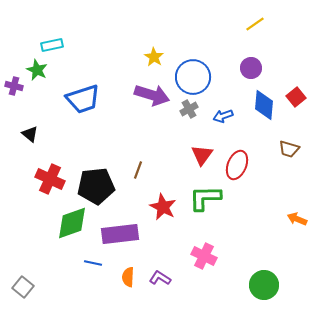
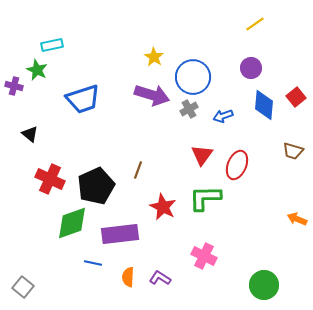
brown trapezoid: moved 4 px right, 2 px down
black pentagon: rotated 18 degrees counterclockwise
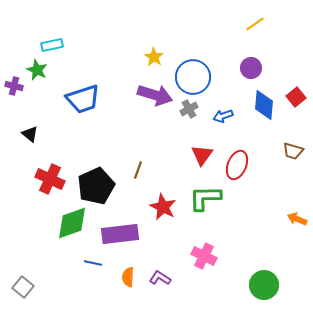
purple arrow: moved 3 px right
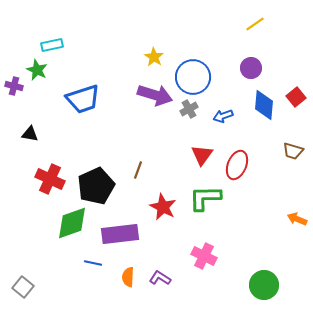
black triangle: rotated 30 degrees counterclockwise
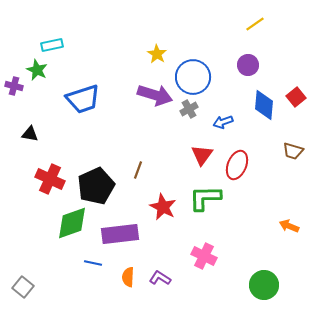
yellow star: moved 3 px right, 3 px up
purple circle: moved 3 px left, 3 px up
blue arrow: moved 6 px down
orange arrow: moved 8 px left, 7 px down
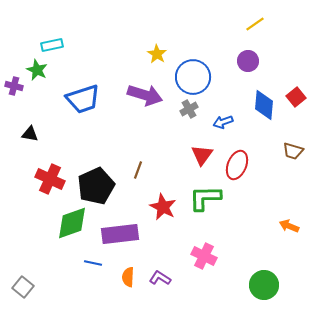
purple circle: moved 4 px up
purple arrow: moved 10 px left
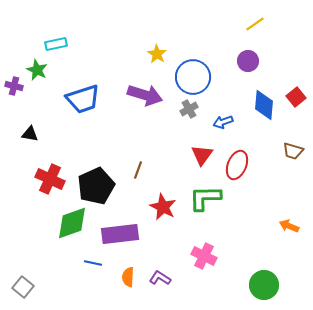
cyan rectangle: moved 4 px right, 1 px up
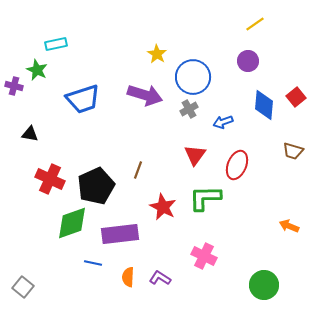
red triangle: moved 7 px left
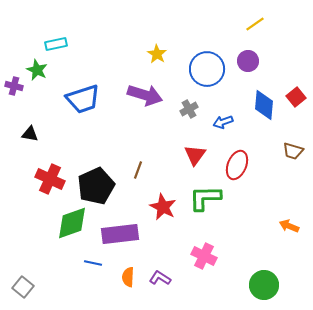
blue circle: moved 14 px right, 8 px up
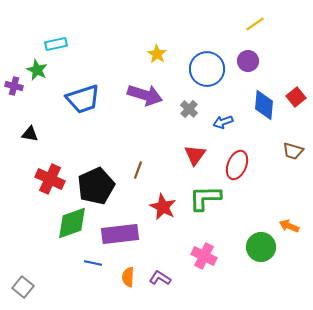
gray cross: rotated 18 degrees counterclockwise
green circle: moved 3 px left, 38 px up
